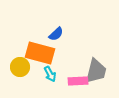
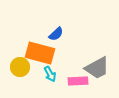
gray trapezoid: moved 1 px right, 3 px up; rotated 48 degrees clockwise
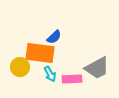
blue semicircle: moved 2 px left, 3 px down
orange rectangle: rotated 8 degrees counterclockwise
pink rectangle: moved 6 px left, 2 px up
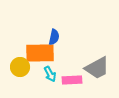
blue semicircle: rotated 35 degrees counterclockwise
orange rectangle: rotated 8 degrees counterclockwise
pink rectangle: moved 1 px down
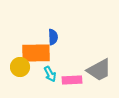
blue semicircle: moved 1 px left; rotated 14 degrees counterclockwise
orange rectangle: moved 4 px left
gray trapezoid: moved 2 px right, 2 px down
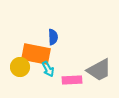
orange rectangle: moved 1 px down; rotated 12 degrees clockwise
cyan arrow: moved 2 px left, 5 px up
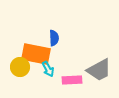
blue semicircle: moved 1 px right, 1 px down
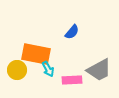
blue semicircle: moved 18 px right, 6 px up; rotated 42 degrees clockwise
yellow circle: moved 3 px left, 3 px down
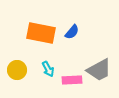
orange rectangle: moved 5 px right, 21 px up
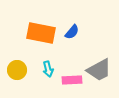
cyan arrow: rotated 14 degrees clockwise
